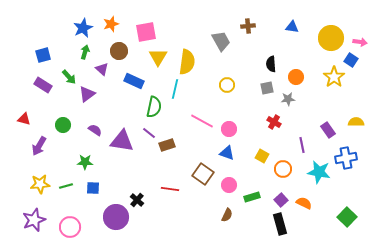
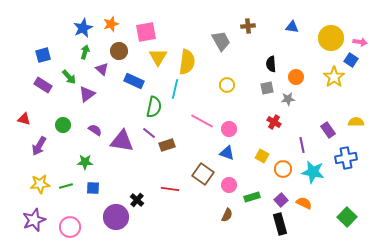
cyan star at (319, 172): moved 6 px left
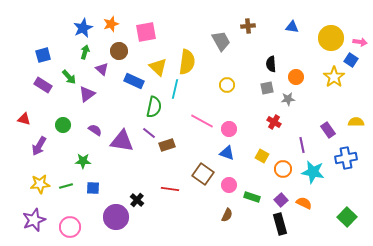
yellow triangle at (158, 57): moved 10 px down; rotated 18 degrees counterclockwise
green star at (85, 162): moved 2 px left, 1 px up
green rectangle at (252, 197): rotated 35 degrees clockwise
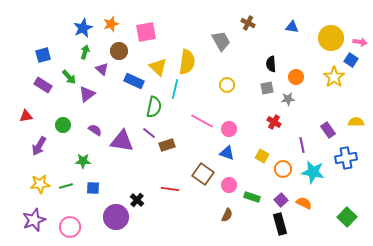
brown cross at (248, 26): moved 3 px up; rotated 32 degrees clockwise
red triangle at (24, 119): moved 2 px right, 3 px up; rotated 24 degrees counterclockwise
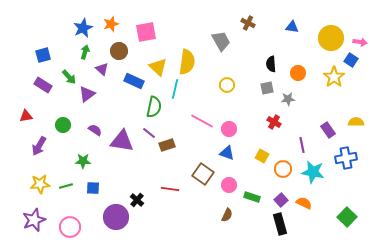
orange circle at (296, 77): moved 2 px right, 4 px up
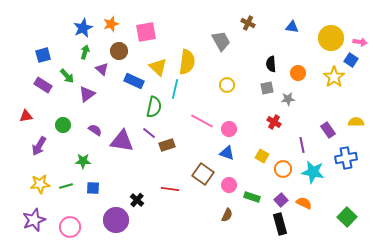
green arrow at (69, 77): moved 2 px left, 1 px up
purple circle at (116, 217): moved 3 px down
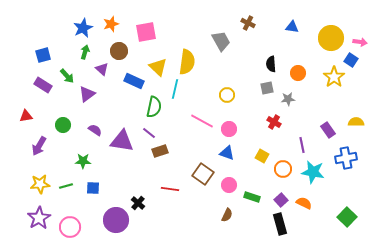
yellow circle at (227, 85): moved 10 px down
brown rectangle at (167, 145): moved 7 px left, 6 px down
black cross at (137, 200): moved 1 px right, 3 px down
purple star at (34, 220): moved 5 px right, 2 px up; rotated 10 degrees counterclockwise
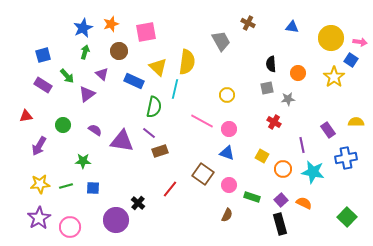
purple triangle at (102, 69): moved 5 px down
red line at (170, 189): rotated 60 degrees counterclockwise
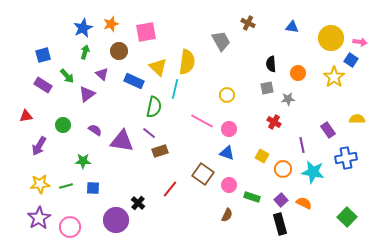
yellow semicircle at (356, 122): moved 1 px right, 3 px up
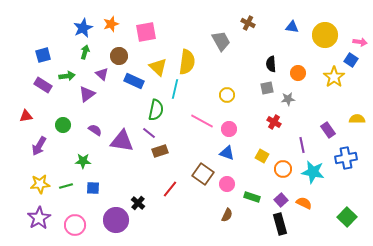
yellow circle at (331, 38): moved 6 px left, 3 px up
brown circle at (119, 51): moved 5 px down
green arrow at (67, 76): rotated 56 degrees counterclockwise
green semicircle at (154, 107): moved 2 px right, 3 px down
pink circle at (229, 185): moved 2 px left, 1 px up
pink circle at (70, 227): moved 5 px right, 2 px up
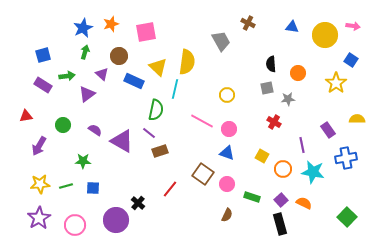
pink arrow at (360, 42): moved 7 px left, 16 px up
yellow star at (334, 77): moved 2 px right, 6 px down
purple triangle at (122, 141): rotated 20 degrees clockwise
